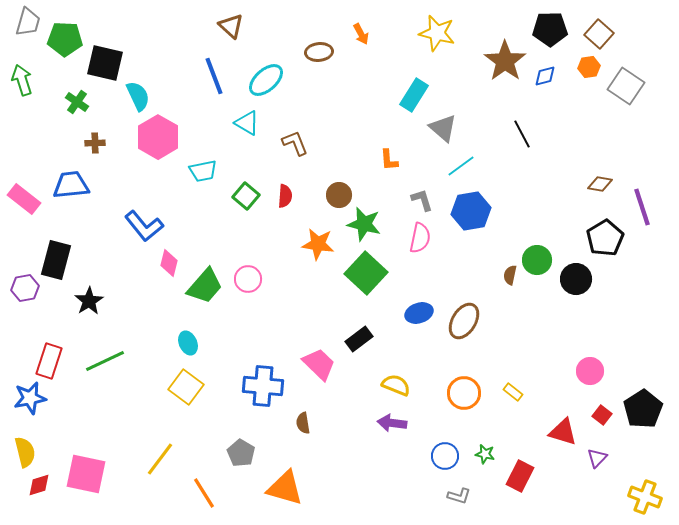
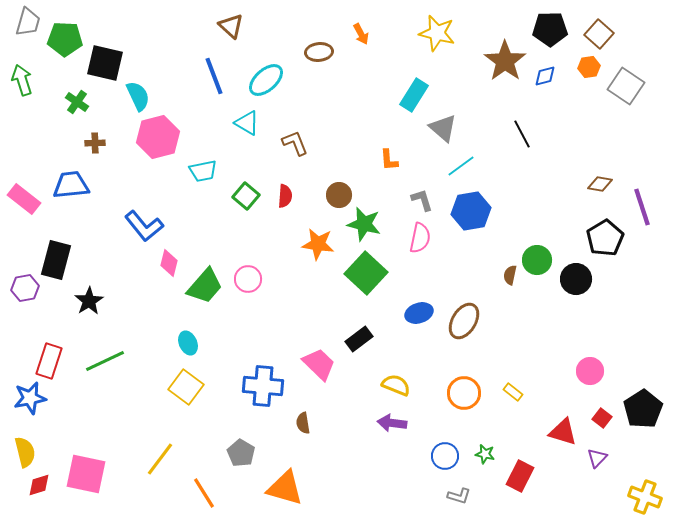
pink hexagon at (158, 137): rotated 15 degrees clockwise
red square at (602, 415): moved 3 px down
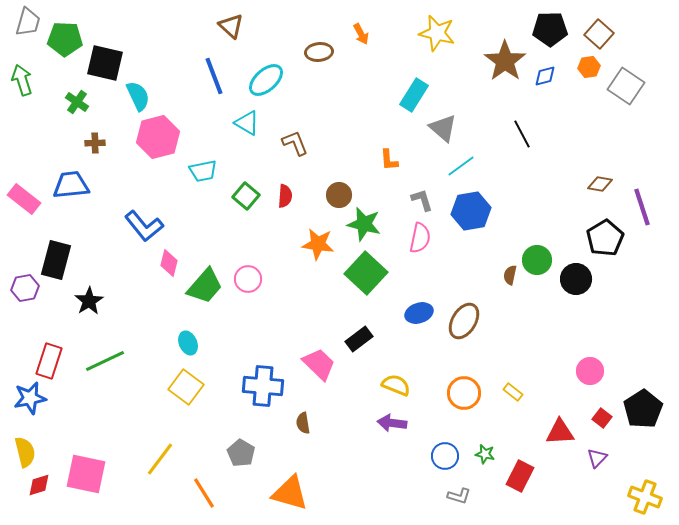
red triangle at (563, 432): moved 3 px left; rotated 20 degrees counterclockwise
orange triangle at (285, 488): moved 5 px right, 5 px down
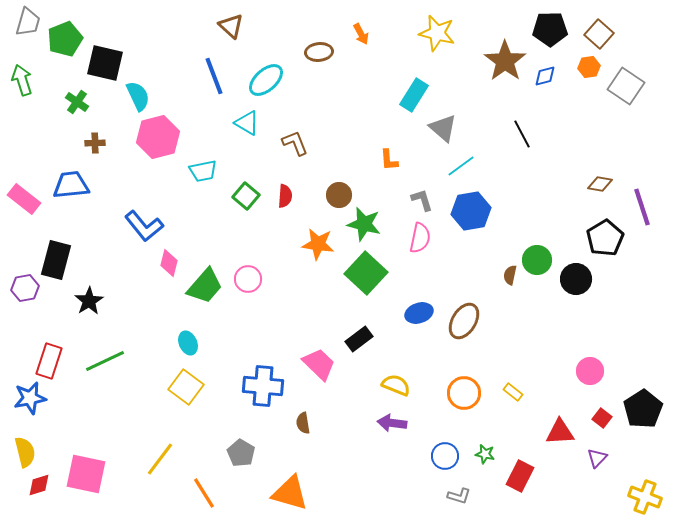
green pentagon at (65, 39): rotated 24 degrees counterclockwise
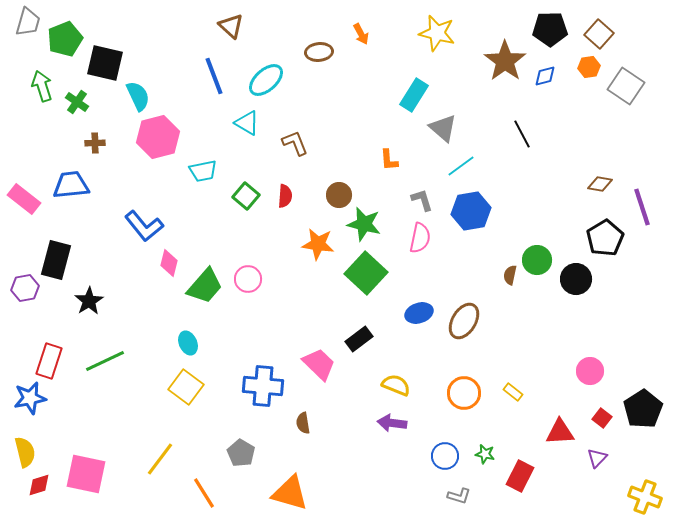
green arrow at (22, 80): moved 20 px right, 6 px down
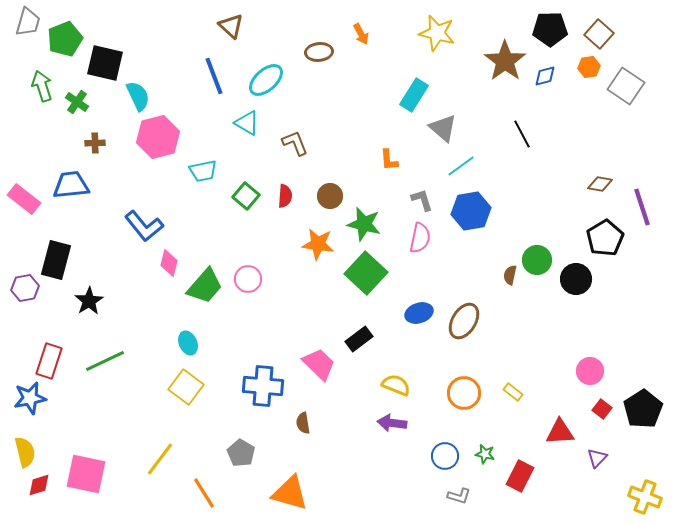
brown circle at (339, 195): moved 9 px left, 1 px down
red square at (602, 418): moved 9 px up
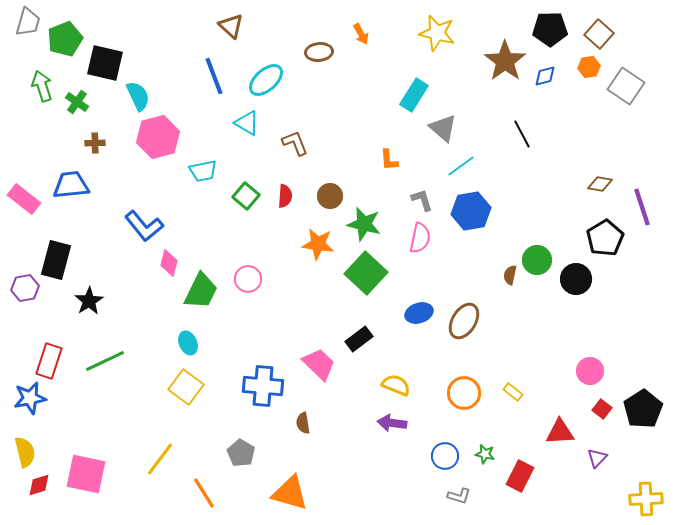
green trapezoid at (205, 286): moved 4 px left, 5 px down; rotated 15 degrees counterclockwise
yellow cross at (645, 497): moved 1 px right, 2 px down; rotated 24 degrees counterclockwise
